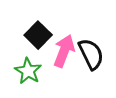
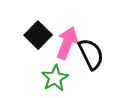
pink arrow: moved 3 px right, 8 px up
green star: moved 27 px right, 7 px down; rotated 12 degrees clockwise
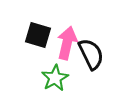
black square: rotated 28 degrees counterclockwise
pink arrow: rotated 8 degrees counterclockwise
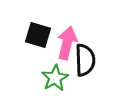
black semicircle: moved 6 px left, 6 px down; rotated 24 degrees clockwise
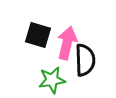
green star: moved 3 px left, 2 px down; rotated 20 degrees clockwise
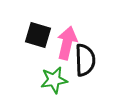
green star: moved 2 px right
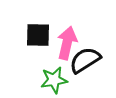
black square: rotated 16 degrees counterclockwise
black semicircle: rotated 120 degrees counterclockwise
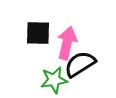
black square: moved 2 px up
black semicircle: moved 5 px left, 4 px down
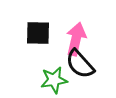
pink arrow: moved 9 px right, 4 px up
black semicircle: rotated 100 degrees counterclockwise
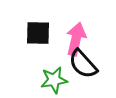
black semicircle: moved 3 px right
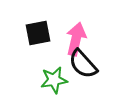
black square: rotated 12 degrees counterclockwise
